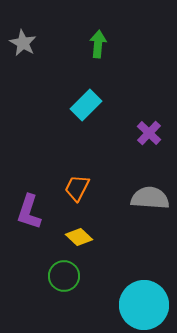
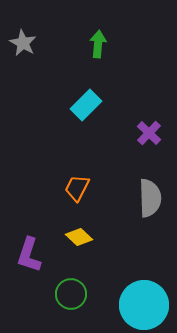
gray semicircle: rotated 84 degrees clockwise
purple L-shape: moved 43 px down
green circle: moved 7 px right, 18 px down
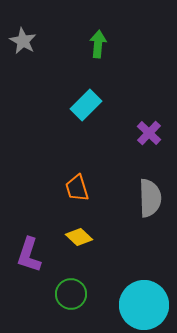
gray star: moved 2 px up
orange trapezoid: rotated 44 degrees counterclockwise
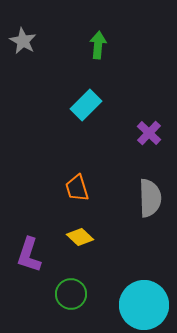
green arrow: moved 1 px down
yellow diamond: moved 1 px right
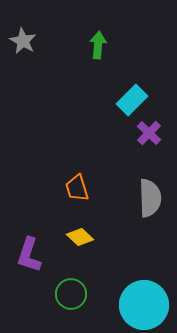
cyan rectangle: moved 46 px right, 5 px up
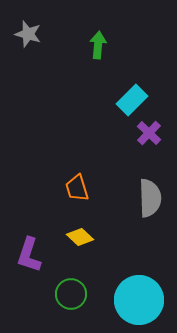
gray star: moved 5 px right, 7 px up; rotated 12 degrees counterclockwise
cyan circle: moved 5 px left, 5 px up
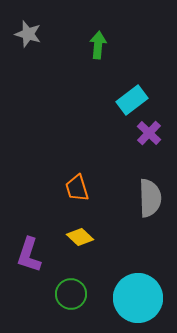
cyan rectangle: rotated 8 degrees clockwise
cyan circle: moved 1 px left, 2 px up
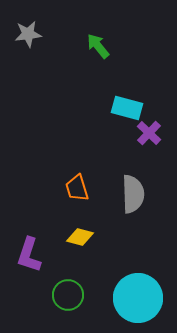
gray star: rotated 24 degrees counterclockwise
green arrow: moved 1 px down; rotated 44 degrees counterclockwise
cyan rectangle: moved 5 px left, 8 px down; rotated 52 degrees clockwise
gray semicircle: moved 17 px left, 4 px up
yellow diamond: rotated 28 degrees counterclockwise
green circle: moved 3 px left, 1 px down
